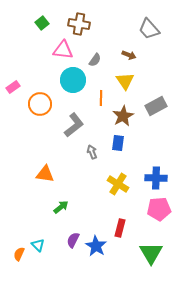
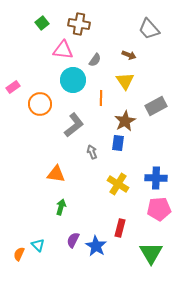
brown star: moved 2 px right, 5 px down
orange triangle: moved 11 px right
green arrow: rotated 35 degrees counterclockwise
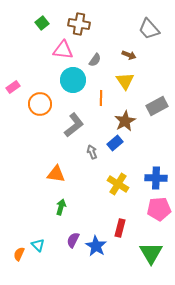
gray rectangle: moved 1 px right
blue rectangle: moved 3 px left; rotated 42 degrees clockwise
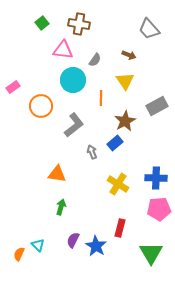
orange circle: moved 1 px right, 2 px down
orange triangle: moved 1 px right
